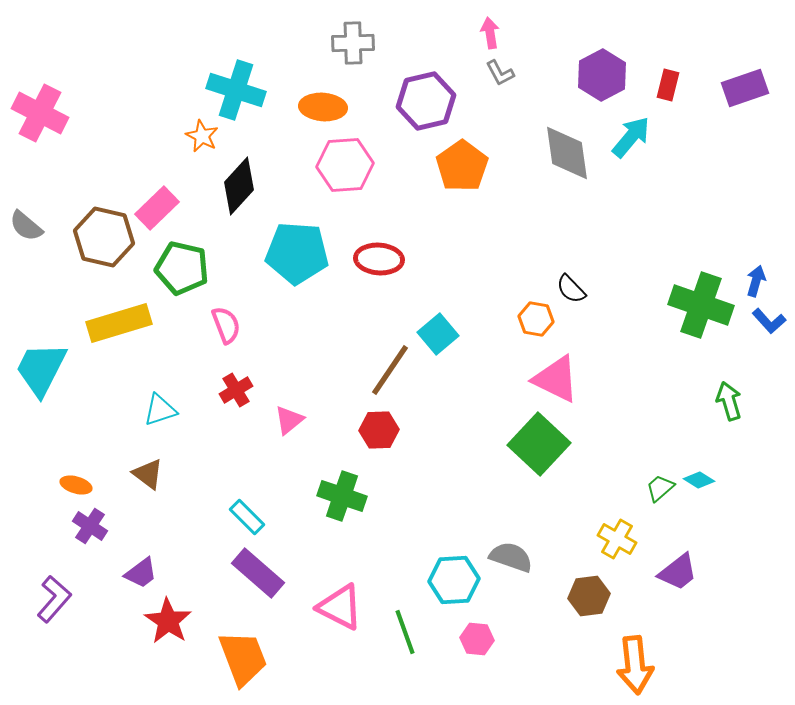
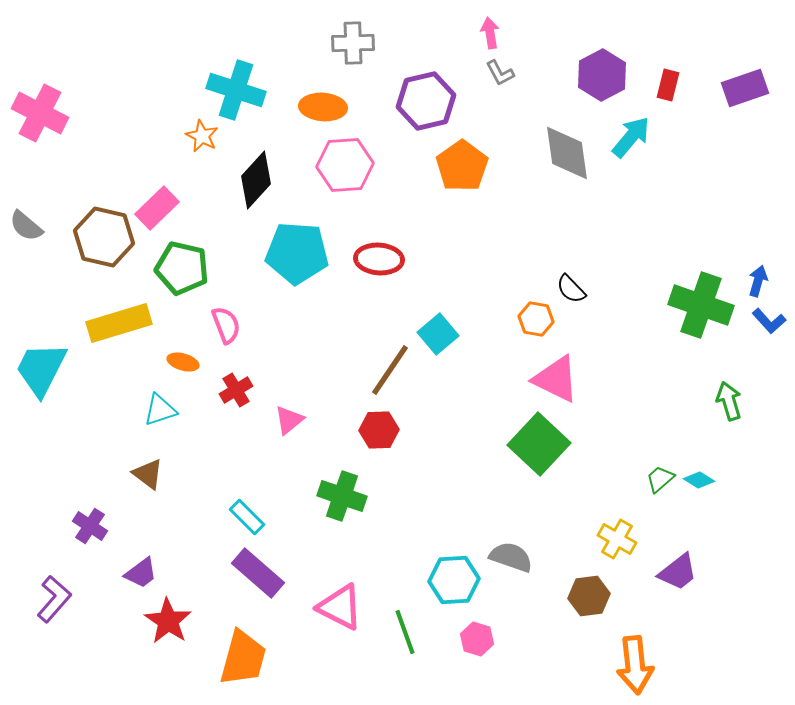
black diamond at (239, 186): moved 17 px right, 6 px up
blue arrow at (756, 281): moved 2 px right
orange ellipse at (76, 485): moved 107 px right, 123 px up
green trapezoid at (660, 488): moved 9 px up
pink hexagon at (477, 639): rotated 12 degrees clockwise
orange trapezoid at (243, 658): rotated 36 degrees clockwise
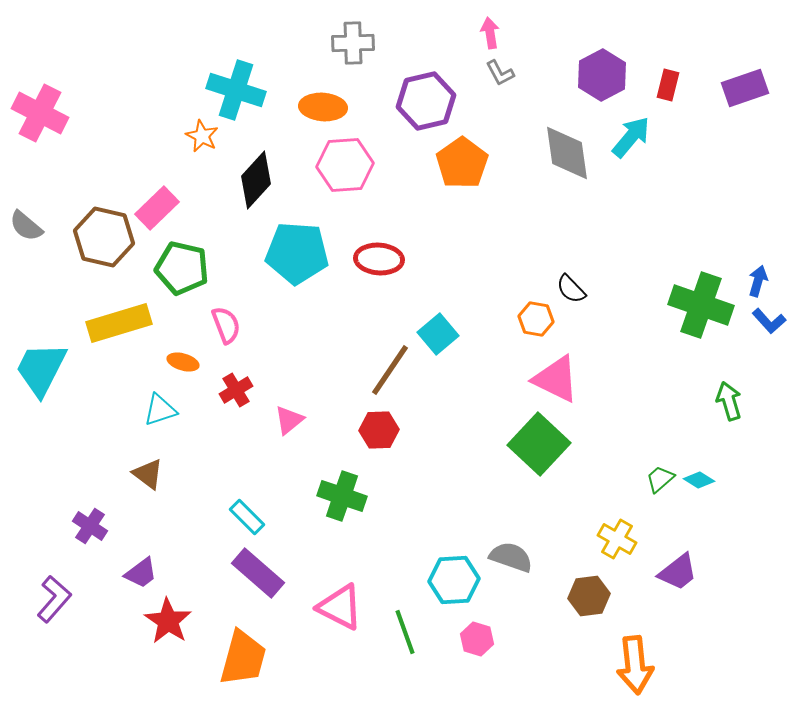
orange pentagon at (462, 166): moved 3 px up
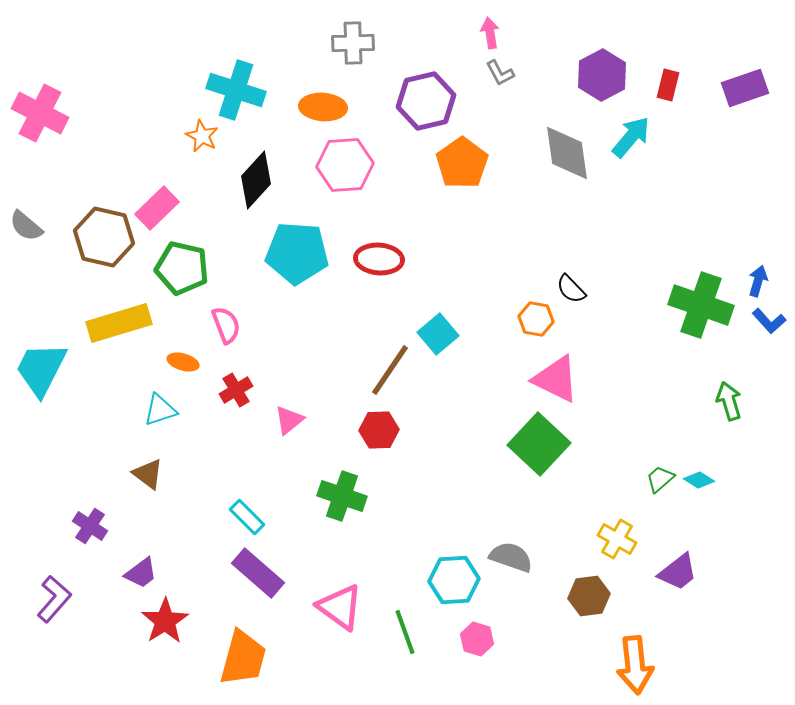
pink triangle at (340, 607): rotated 9 degrees clockwise
red star at (168, 621): moved 3 px left; rotated 6 degrees clockwise
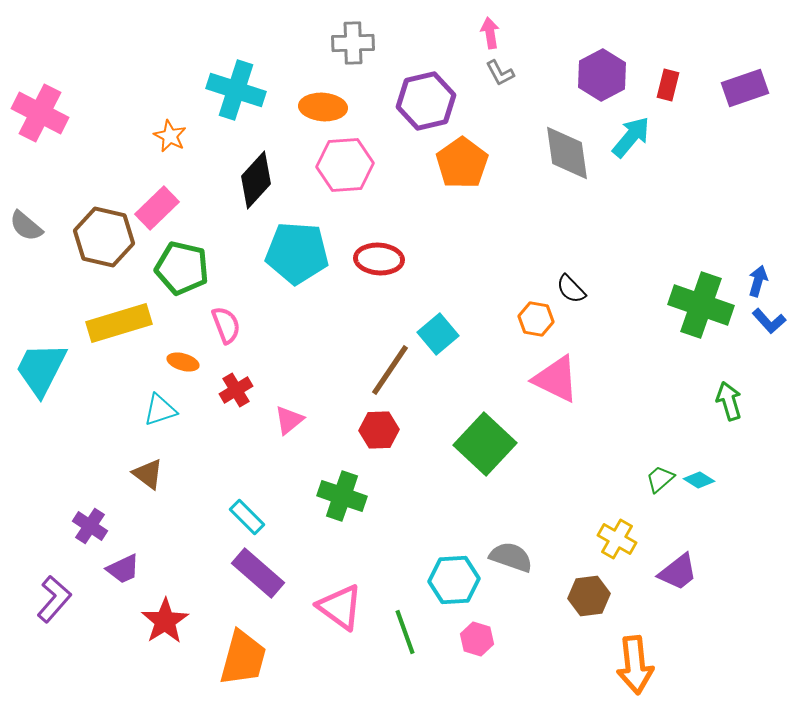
orange star at (202, 136): moved 32 px left
green square at (539, 444): moved 54 px left
purple trapezoid at (141, 573): moved 18 px left, 4 px up; rotated 12 degrees clockwise
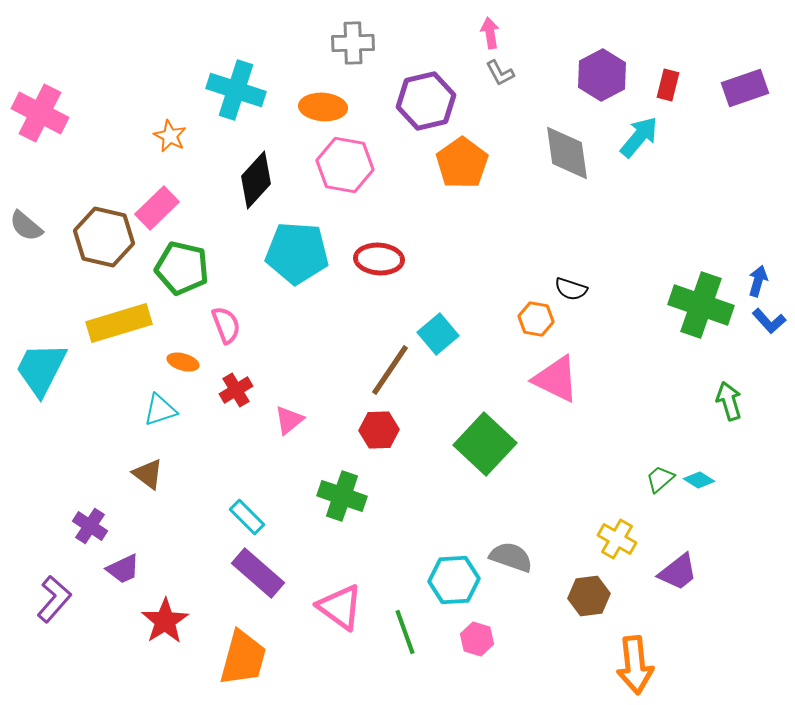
cyan arrow at (631, 137): moved 8 px right
pink hexagon at (345, 165): rotated 14 degrees clockwise
black semicircle at (571, 289): rotated 28 degrees counterclockwise
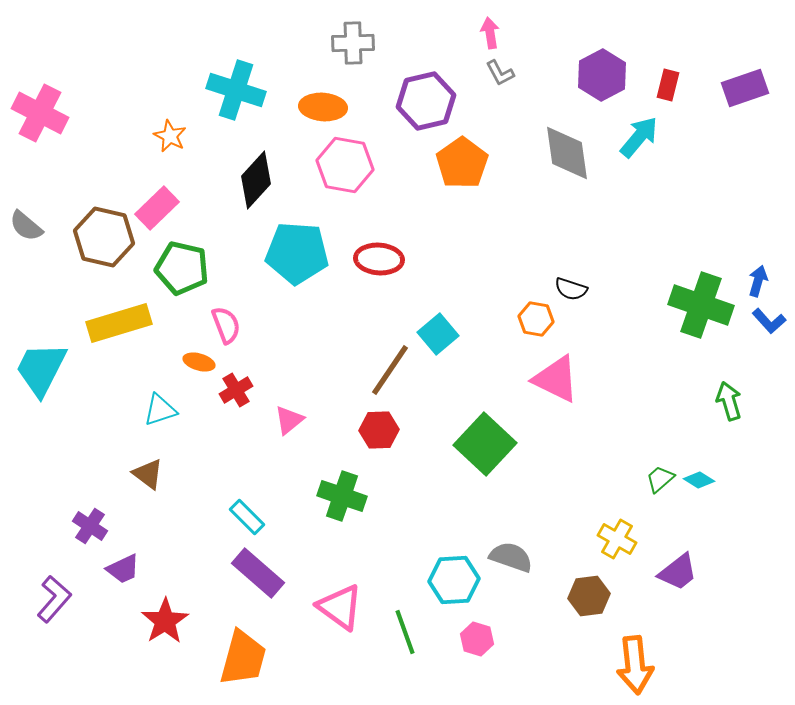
orange ellipse at (183, 362): moved 16 px right
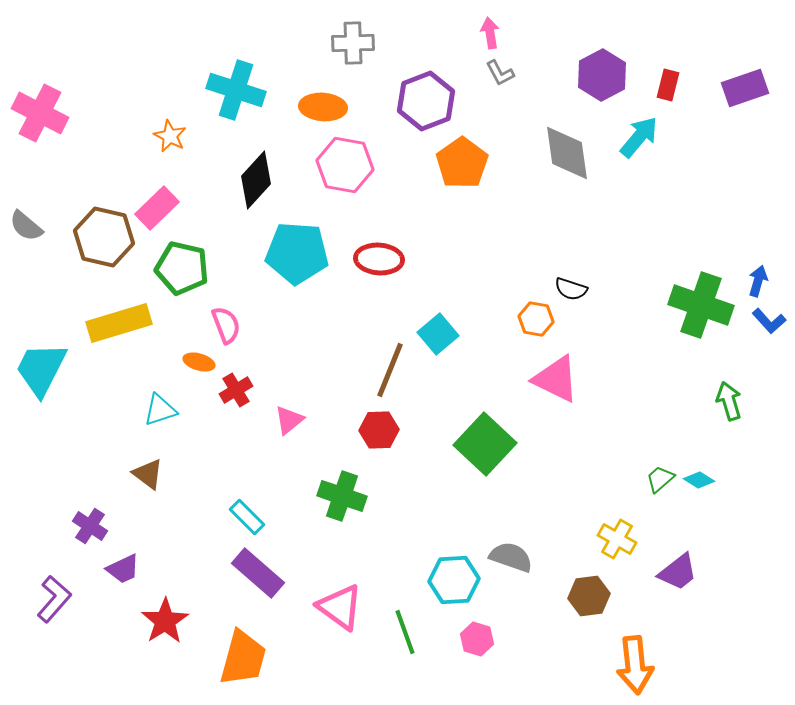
purple hexagon at (426, 101): rotated 8 degrees counterclockwise
brown line at (390, 370): rotated 12 degrees counterclockwise
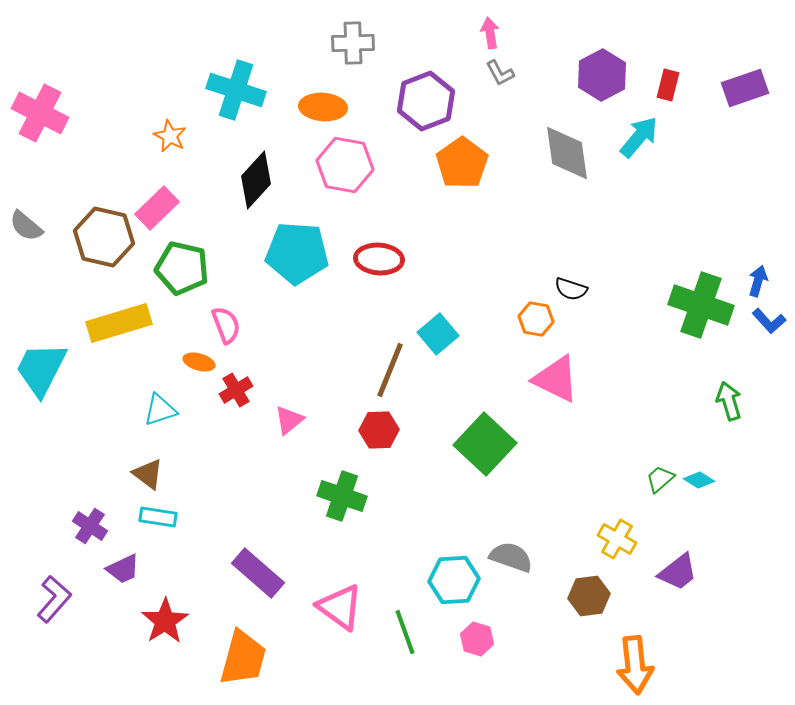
cyan rectangle at (247, 517): moved 89 px left; rotated 36 degrees counterclockwise
